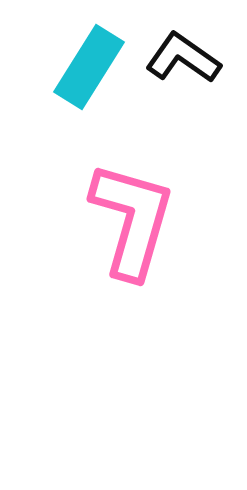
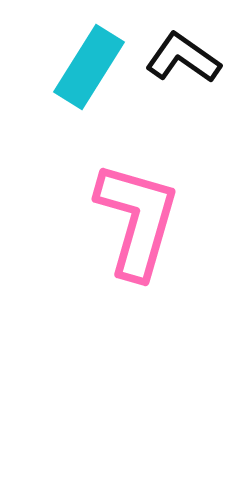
pink L-shape: moved 5 px right
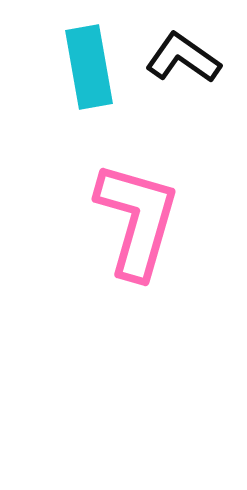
cyan rectangle: rotated 42 degrees counterclockwise
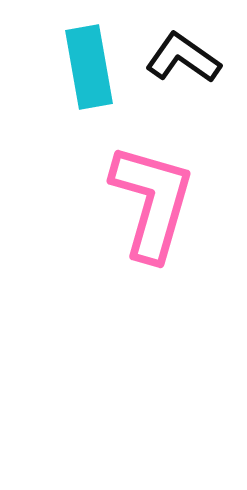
pink L-shape: moved 15 px right, 18 px up
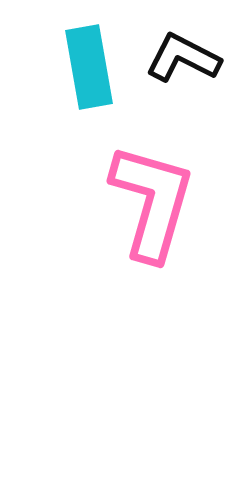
black L-shape: rotated 8 degrees counterclockwise
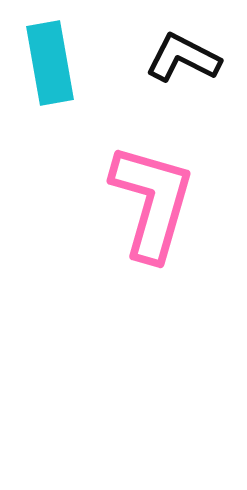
cyan rectangle: moved 39 px left, 4 px up
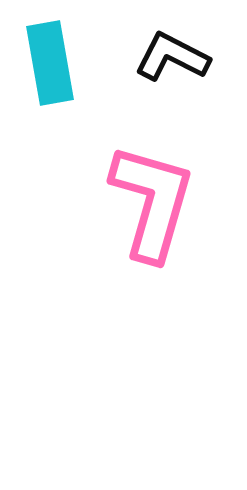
black L-shape: moved 11 px left, 1 px up
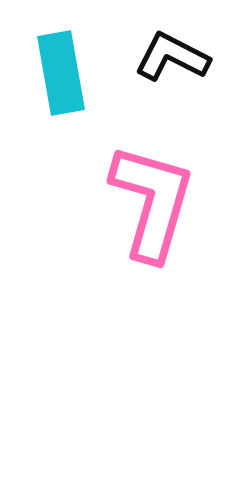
cyan rectangle: moved 11 px right, 10 px down
